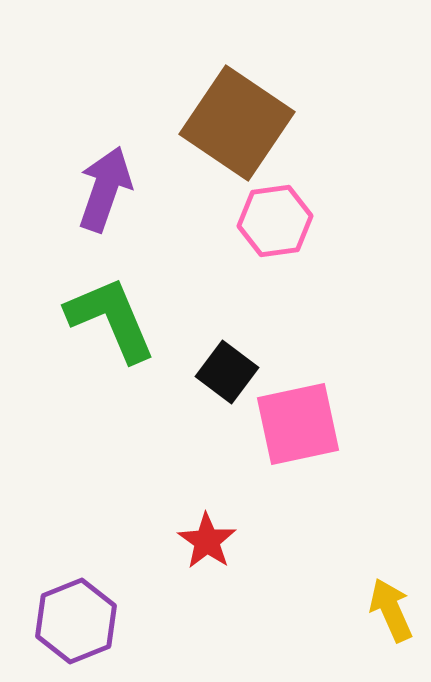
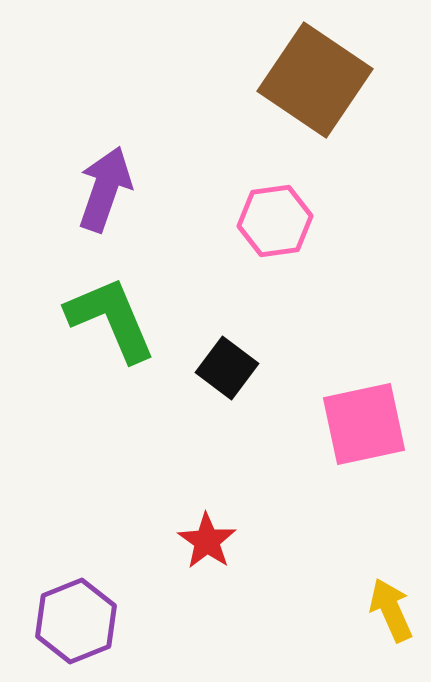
brown square: moved 78 px right, 43 px up
black square: moved 4 px up
pink square: moved 66 px right
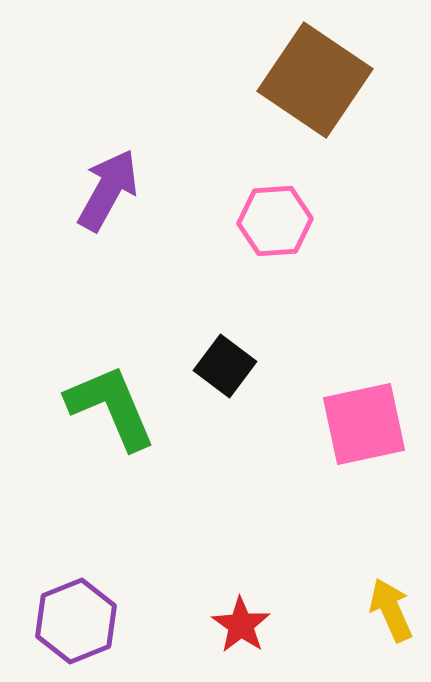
purple arrow: moved 3 px right, 1 px down; rotated 10 degrees clockwise
pink hexagon: rotated 4 degrees clockwise
green L-shape: moved 88 px down
black square: moved 2 px left, 2 px up
red star: moved 34 px right, 84 px down
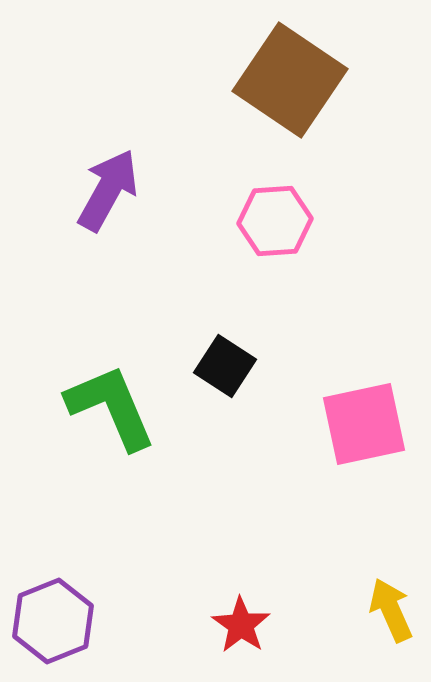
brown square: moved 25 px left
black square: rotated 4 degrees counterclockwise
purple hexagon: moved 23 px left
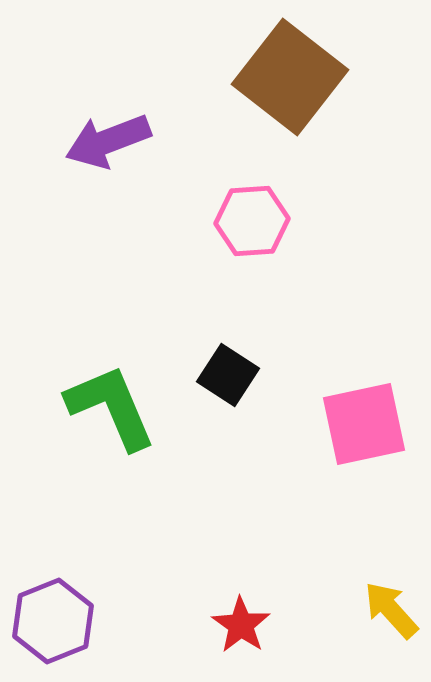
brown square: moved 3 px up; rotated 4 degrees clockwise
purple arrow: moved 49 px up; rotated 140 degrees counterclockwise
pink hexagon: moved 23 px left
black square: moved 3 px right, 9 px down
yellow arrow: rotated 18 degrees counterclockwise
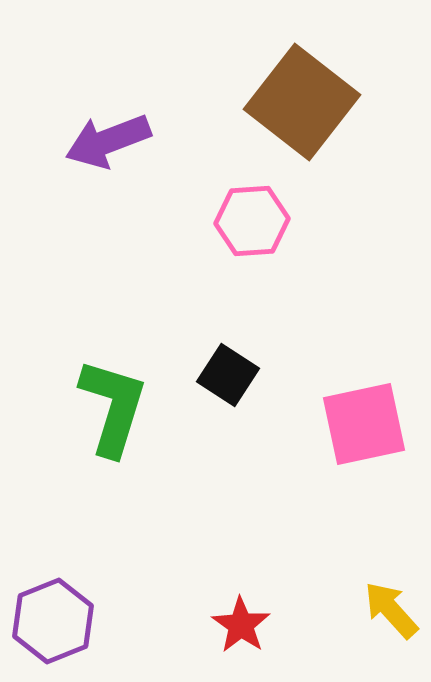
brown square: moved 12 px right, 25 px down
green L-shape: moved 2 px right; rotated 40 degrees clockwise
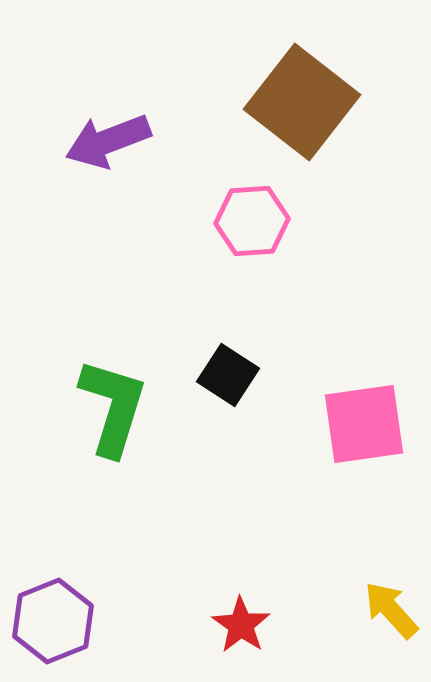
pink square: rotated 4 degrees clockwise
